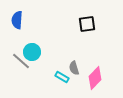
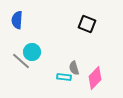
black square: rotated 30 degrees clockwise
cyan rectangle: moved 2 px right; rotated 24 degrees counterclockwise
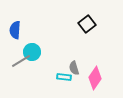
blue semicircle: moved 2 px left, 10 px down
black square: rotated 30 degrees clockwise
gray line: rotated 72 degrees counterclockwise
pink diamond: rotated 10 degrees counterclockwise
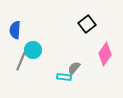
cyan circle: moved 1 px right, 2 px up
gray line: rotated 36 degrees counterclockwise
gray semicircle: rotated 56 degrees clockwise
pink diamond: moved 10 px right, 24 px up
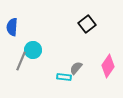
blue semicircle: moved 3 px left, 3 px up
pink diamond: moved 3 px right, 12 px down
gray semicircle: moved 2 px right
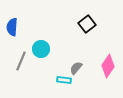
cyan circle: moved 8 px right, 1 px up
cyan rectangle: moved 3 px down
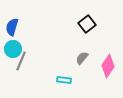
blue semicircle: rotated 12 degrees clockwise
cyan circle: moved 28 px left
gray semicircle: moved 6 px right, 10 px up
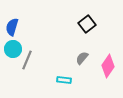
gray line: moved 6 px right, 1 px up
